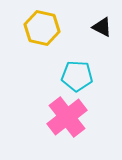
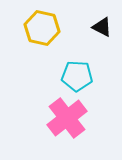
pink cross: moved 1 px down
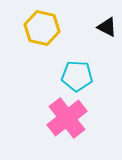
black triangle: moved 5 px right
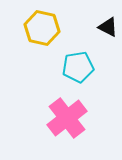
black triangle: moved 1 px right
cyan pentagon: moved 1 px right, 9 px up; rotated 12 degrees counterclockwise
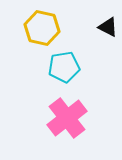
cyan pentagon: moved 14 px left
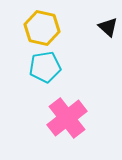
black triangle: rotated 15 degrees clockwise
cyan pentagon: moved 19 px left
